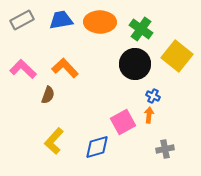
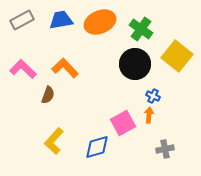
orange ellipse: rotated 24 degrees counterclockwise
pink square: moved 1 px down
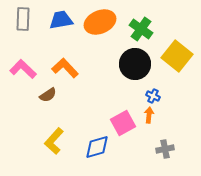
gray rectangle: moved 1 px right, 1 px up; rotated 60 degrees counterclockwise
brown semicircle: rotated 36 degrees clockwise
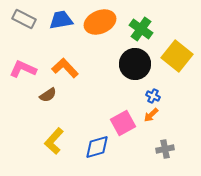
gray rectangle: moved 1 px right; rotated 65 degrees counterclockwise
pink L-shape: rotated 20 degrees counterclockwise
orange arrow: moved 2 px right; rotated 140 degrees counterclockwise
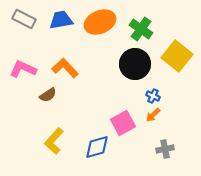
orange arrow: moved 2 px right
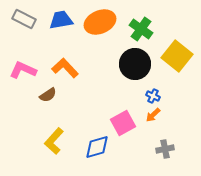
pink L-shape: moved 1 px down
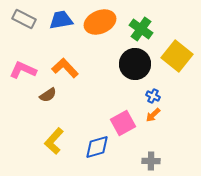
gray cross: moved 14 px left, 12 px down; rotated 12 degrees clockwise
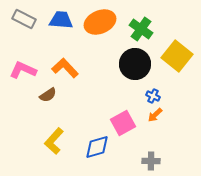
blue trapezoid: rotated 15 degrees clockwise
orange arrow: moved 2 px right
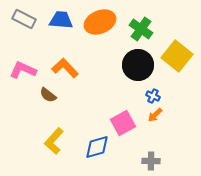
black circle: moved 3 px right, 1 px down
brown semicircle: rotated 72 degrees clockwise
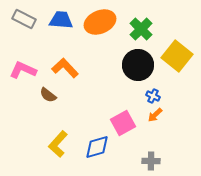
green cross: rotated 10 degrees clockwise
yellow L-shape: moved 4 px right, 3 px down
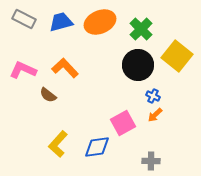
blue trapezoid: moved 2 px down; rotated 20 degrees counterclockwise
blue diamond: rotated 8 degrees clockwise
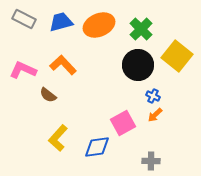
orange ellipse: moved 1 px left, 3 px down
orange L-shape: moved 2 px left, 3 px up
yellow L-shape: moved 6 px up
